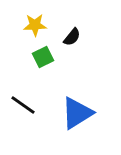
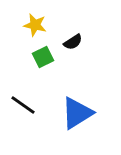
yellow star: rotated 15 degrees clockwise
black semicircle: moved 1 px right, 5 px down; rotated 18 degrees clockwise
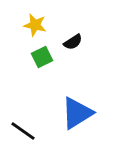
green square: moved 1 px left
black line: moved 26 px down
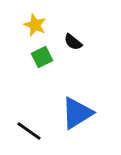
yellow star: rotated 10 degrees clockwise
black semicircle: rotated 72 degrees clockwise
black line: moved 6 px right
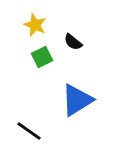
blue triangle: moved 13 px up
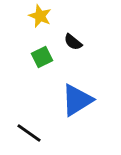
yellow star: moved 5 px right, 9 px up
black line: moved 2 px down
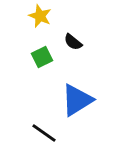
black line: moved 15 px right
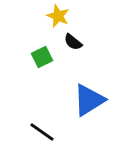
yellow star: moved 18 px right
blue triangle: moved 12 px right
black line: moved 2 px left, 1 px up
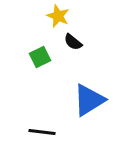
green square: moved 2 px left
black line: rotated 28 degrees counterclockwise
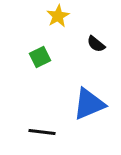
yellow star: rotated 20 degrees clockwise
black semicircle: moved 23 px right, 2 px down
blue triangle: moved 4 px down; rotated 9 degrees clockwise
